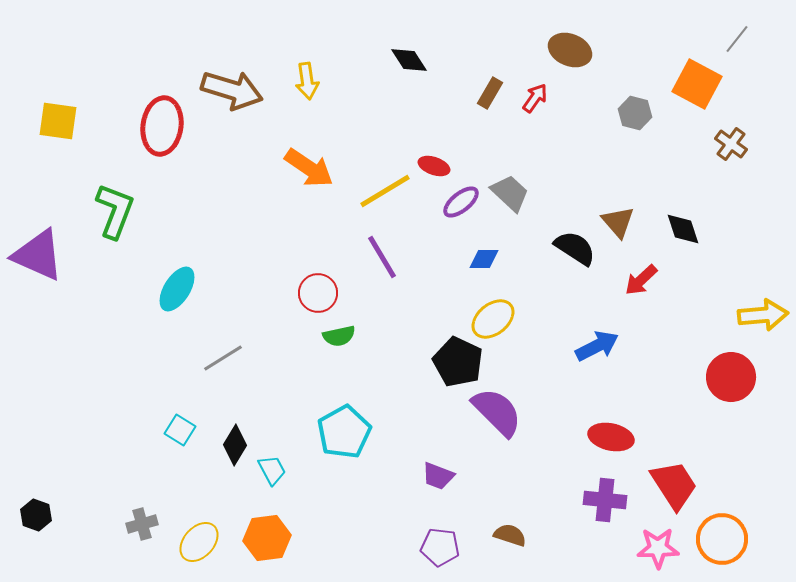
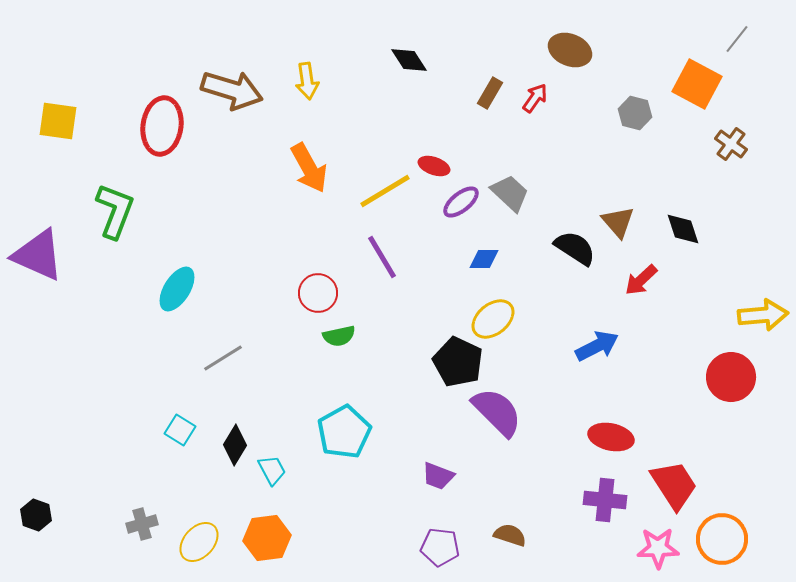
orange arrow at (309, 168): rotated 27 degrees clockwise
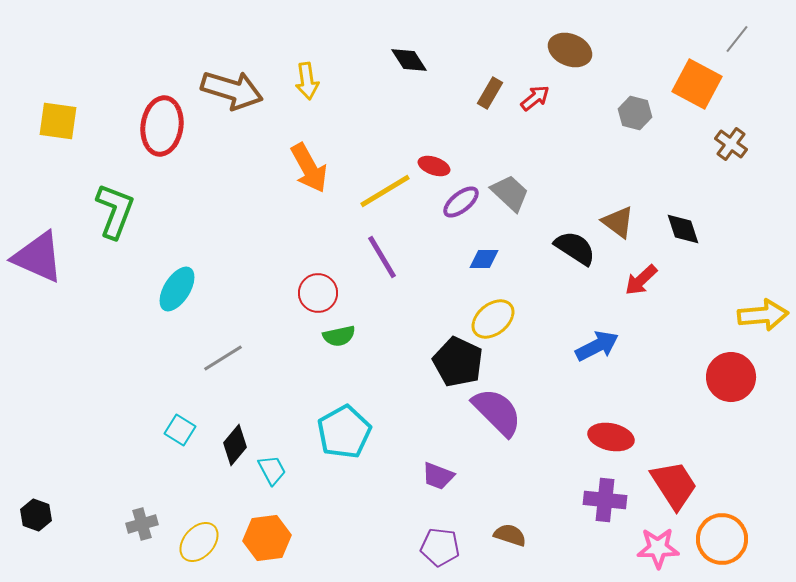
red arrow at (535, 98): rotated 16 degrees clockwise
brown triangle at (618, 222): rotated 12 degrees counterclockwise
purple triangle at (38, 255): moved 2 px down
black diamond at (235, 445): rotated 9 degrees clockwise
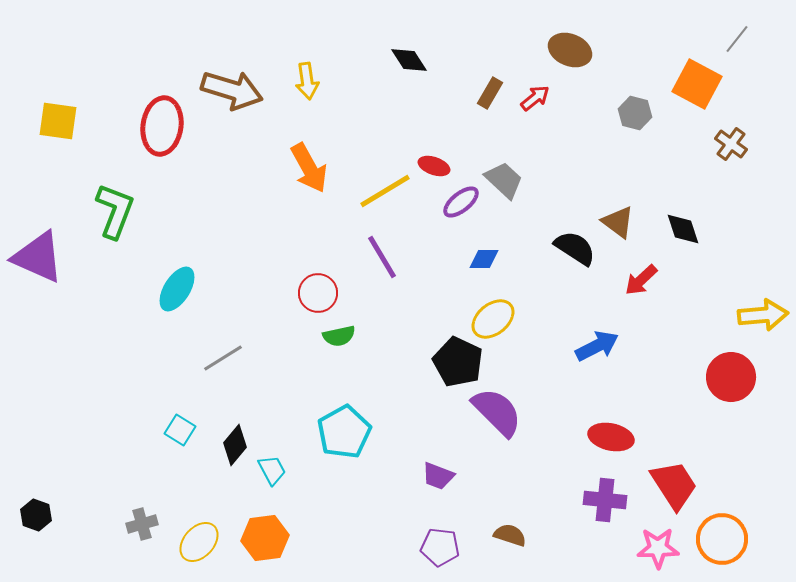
gray trapezoid at (510, 193): moved 6 px left, 13 px up
orange hexagon at (267, 538): moved 2 px left
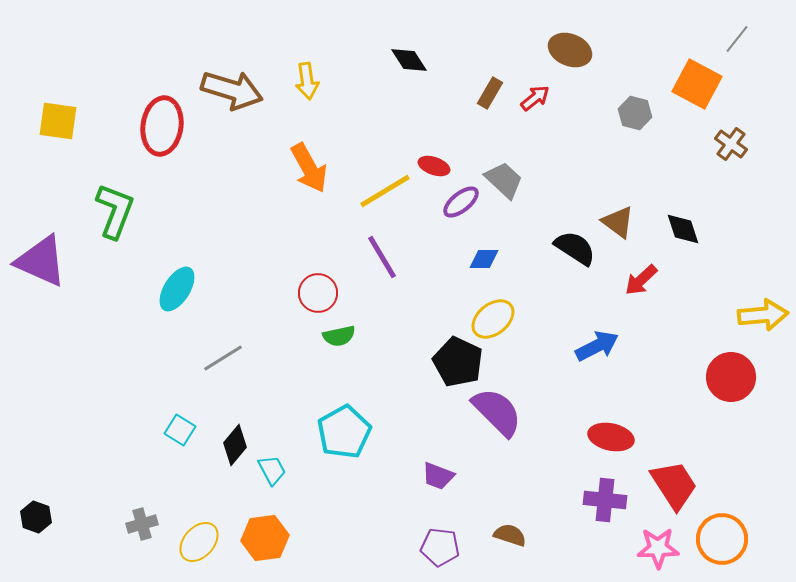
purple triangle at (38, 257): moved 3 px right, 4 px down
black hexagon at (36, 515): moved 2 px down
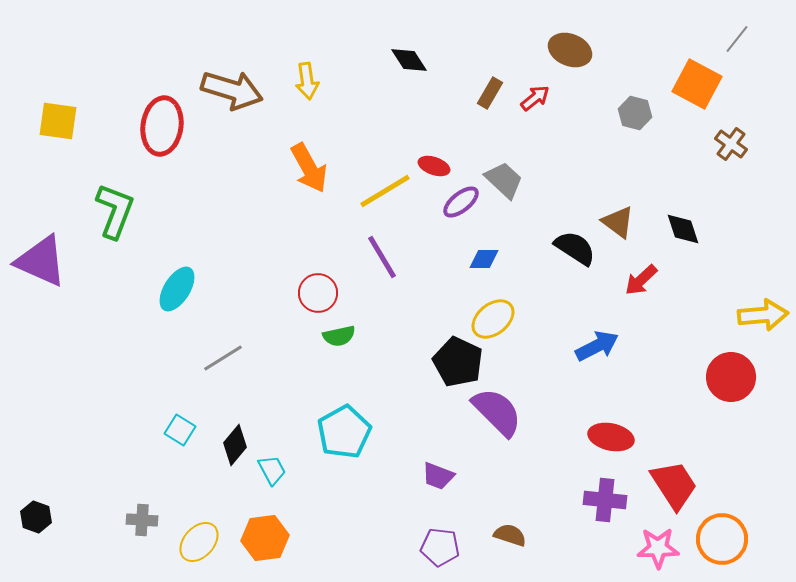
gray cross at (142, 524): moved 4 px up; rotated 20 degrees clockwise
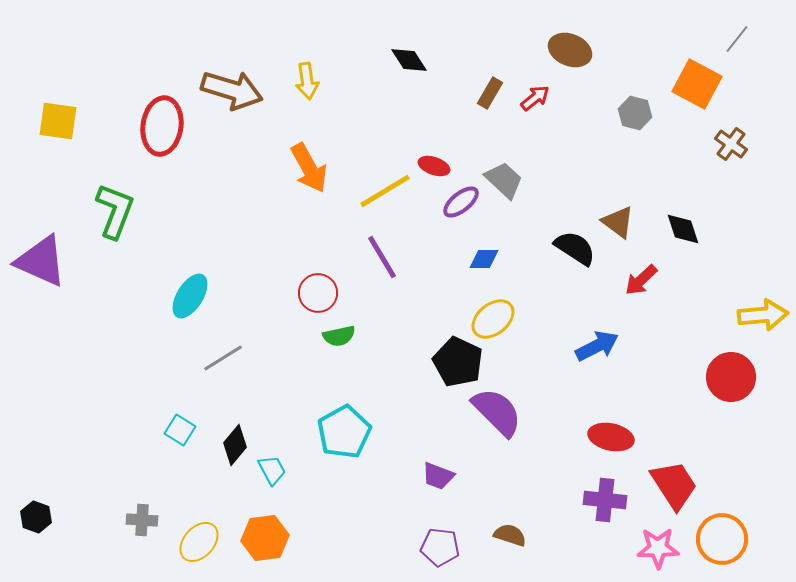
cyan ellipse at (177, 289): moved 13 px right, 7 px down
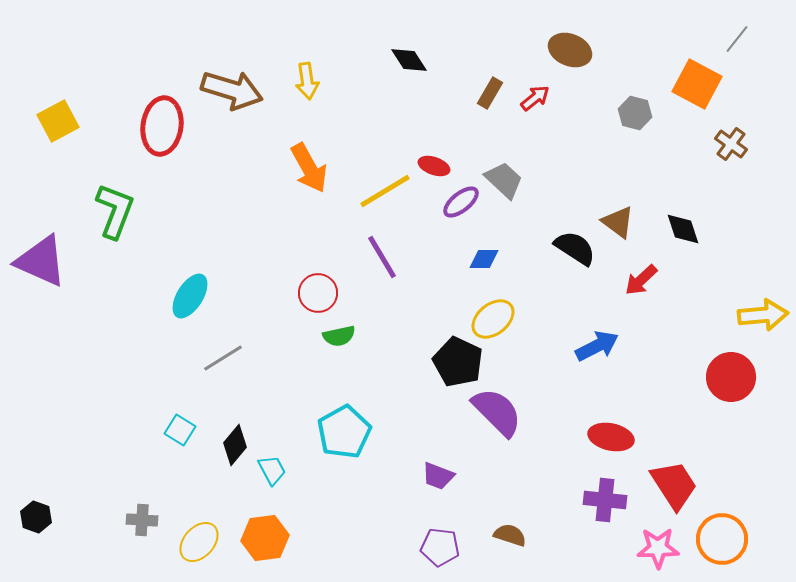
yellow square at (58, 121): rotated 36 degrees counterclockwise
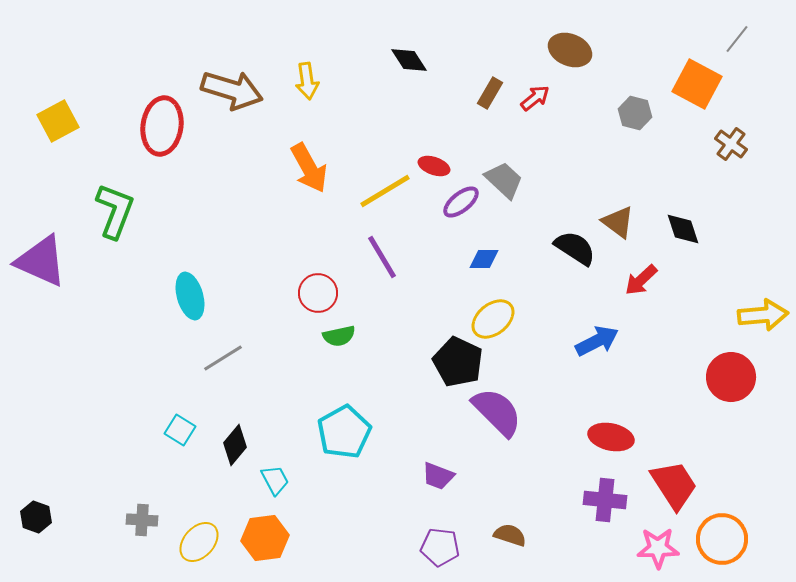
cyan ellipse at (190, 296): rotated 48 degrees counterclockwise
blue arrow at (597, 346): moved 5 px up
cyan trapezoid at (272, 470): moved 3 px right, 10 px down
